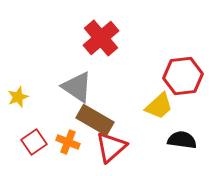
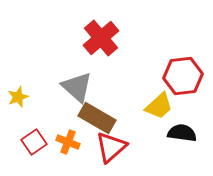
gray triangle: rotated 8 degrees clockwise
brown rectangle: moved 2 px right, 2 px up
black semicircle: moved 7 px up
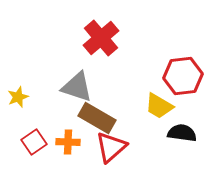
gray triangle: rotated 24 degrees counterclockwise
yellow trapezoid: rotated 72 degrees clockwise
orange cross: rotated 20 degrees counterclockwise
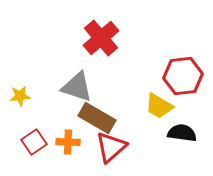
yellow star: moved 2 px right, 1 px up; rotated 15 degrees clockwise
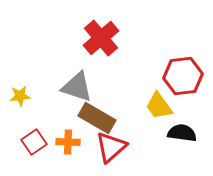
yellow trapezoid: rotated 24 degrees clockwise
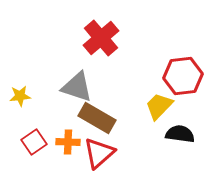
yellow trapezoid: rotated 80 degrees clockwise
black semicircle: moved 2 px left, 1 px down
red triangle: moved 12 px left, 6 px down
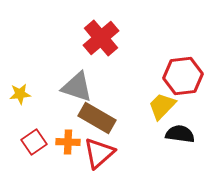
yellow star: moved 2 px up
yellow trapezoid: moved 3 px right
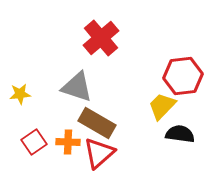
brown rectangle: moved 5 px down
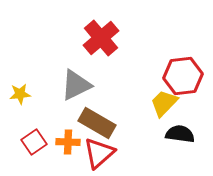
gray triangle: moved 1 px left, 2 px up; rotated 44 degrees counterclockwise
yellow trapezoid: moved 2 px right, 3 px up
